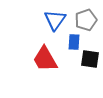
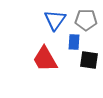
gray pentagon: rotated 20 degrees clockwise
black square: moved 1 px left, 1 px down
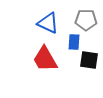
blue triangle: moved 7 px left, 3 px down; rotated 40 degrees counterclockwise
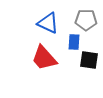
red trapezoid: moved 1 px left, 1 px up; rotated 12 degrees counterclockwise
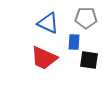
gray pentagon: moved 2 px up
red trapezoid: rotated 24 degrees counterclockwise
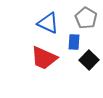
gray pentagon: rotated 30 degrees clockwise
black square: rotated 36 degrees clockwise
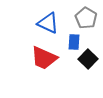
black square: moved 1 px left, 1 px up
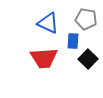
gray pentagon: moved 1 px down; rotated 20 degrees counterclockwise
blue rectangle: moved 1 px left, 1 px up
red trapezoid: rotated 28 degrees counterclockwise
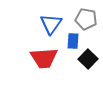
blue triangle: moved 3 px right, 1 px down; rotated 40 degrees clockwise
